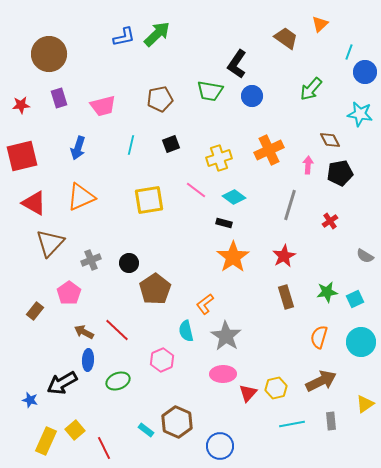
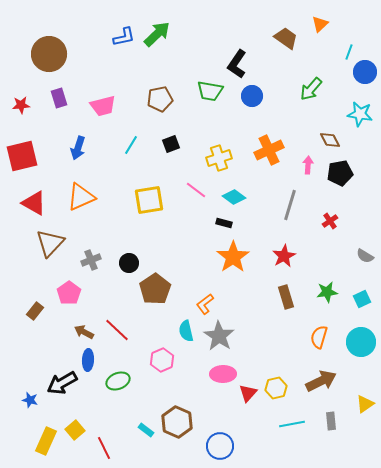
cyan line at (131, 145): rotated 18 degrees clockwise
cyan square at (355, 299): moved 7 px right
gray star at (226, 336): moved 7 px left
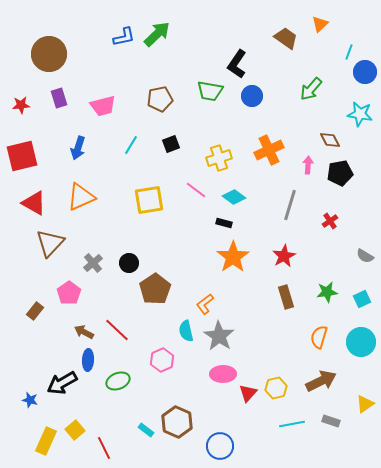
gray cross at (91, 260): moved 2 px right, 3 px down; rotated 18 degrees counterclockwise
gray rectangle at (331, 421): rotated 66 degrees counterclockwise
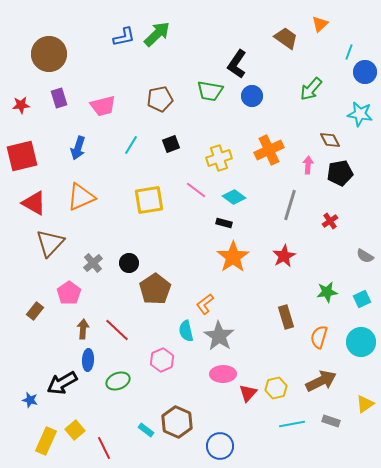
brown rectangle at (286, 297): moved 20 px down
brown arrow at (84, 332): moved 1 px left, 3 px up; rotated 66 degrees clockwise
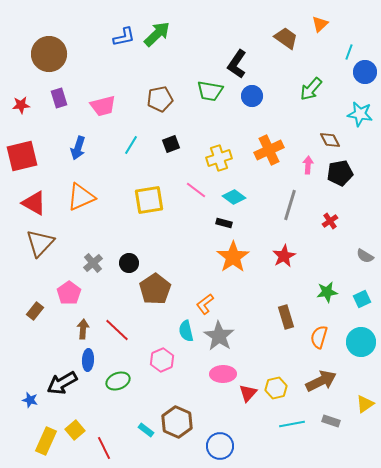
brown triangle at (50, 243): moved 10 px left
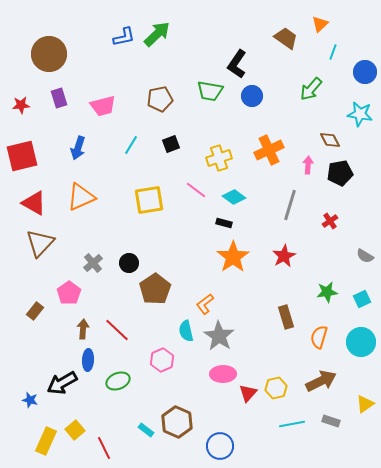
cyan line at (349, 52): moved 16 px left
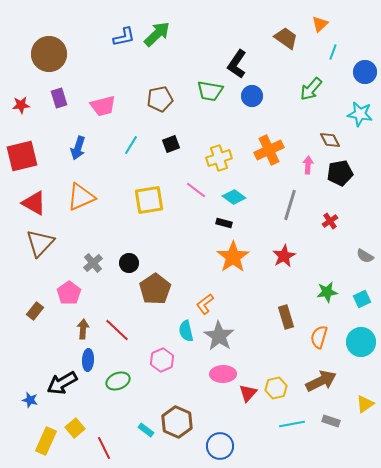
yellow square at (75, 430): moved 2 px up
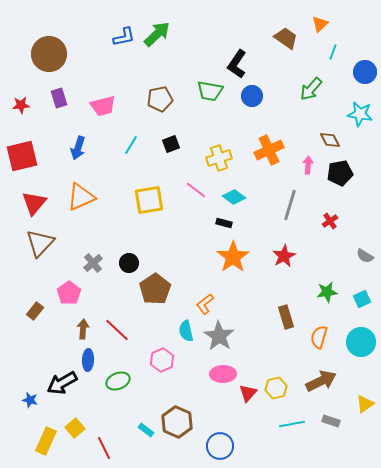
red triangle at (34, 203): rotated 40 degrees clockwise
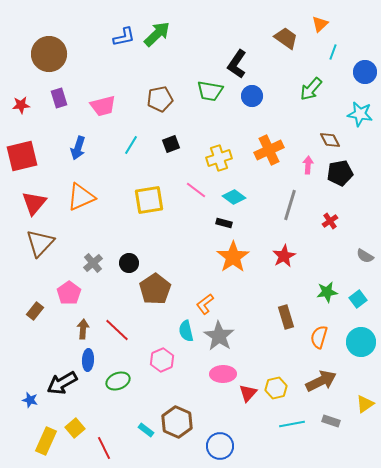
cyan square at (362, 299): moved 4 px left; rotated 12 degrees counterclockwise
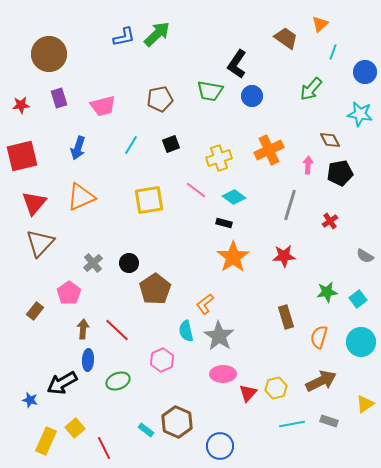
red star at (284, 256): rotated 25 degrees clockwise
gray rectangle at (331, 421): moved 2 px left
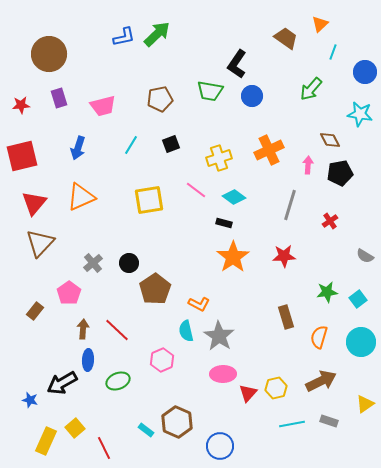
orange L-shape at (205, 304): moved 6 px left; rotated 115 degrees counterclockwise
